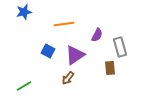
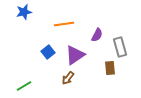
blue square: moved 1 px down; rotated 24 degrees clockwise
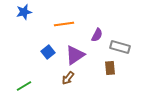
gray rectangle: rotated 60 degrees counterclockwise
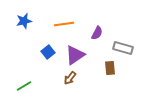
blue star: moved 9 px down
purple semicircle: moved 2 px up
gray rectangle: moved 3 px right, 1 px down
brown arrow: moved 2 px right
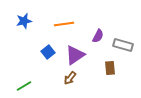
purple semicircle: moved 1 px right, 3 px down
gray rectangle: moved 3 px up
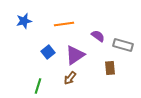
purple semicircle: rotated 80 degrees counterclockwise
green line: moved 14 px right; rotated 42 degrees counterclockwise
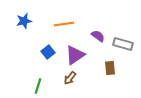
gray rectangle: moved 1 px up
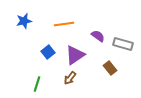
brown rectangle: rotated 32 degrees counterclockwise
green line: moved 1 px left, 2 px up
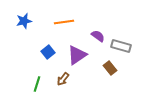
orange line: moved 2 px up
gray rectangle: moved 2 px left, 2 px down
purple triangle: moved 2 px right
brown arrow: moved 7 px left, 1 px down
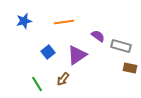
brown rectangle: moved 20 px right; rotated 40 degrees counterclockwise
green line: rotated 49 degrees counterclockwise
